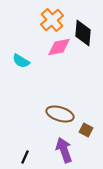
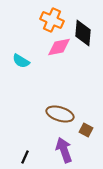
orange cross: rotated 25 degrees counterclockwise
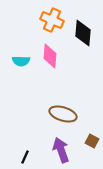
pink diamond: moved 9 px left, 9 px down; rotated 75 degrees counterclockwise
cyan semicircle: rotated 30 degrees counterclockwise
brown ellipse: moved 3 px right
brown square: moved 6 px right, 11 px down
purple arrow: moved 3 px left
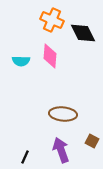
black diamond: rotated 32 degrees counterclockwise
brown ellipse: rotated 12 degrees counterclockwise
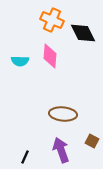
cyan semicircle: moved 1 px left
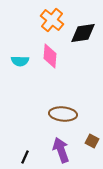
orange cross: rotated 15 degrees clockwise
black diamond: rotated 72 degrees counterclockwise
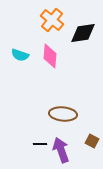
cyan semicircle: moved 6 px up; rotated 18 degrees clockwise
black line: moved 15 px right, 13 px up; rotated 64 degrees clockwise
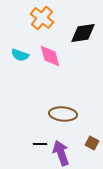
orange cross: moved 10 px left, 2 px up
pink diamond: rotated 20 degrees counterclockwise
brown square: moved 2 px down
purple arrow: moved 3 px down
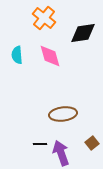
orange cross: moved 2 px right
cyan semicircle: moved 3 px left; rotated 66 degrees clockwise
brown ellipse: rotated 12 degrees counterclockwise
brown square: rotated 24 degrees clockwise
